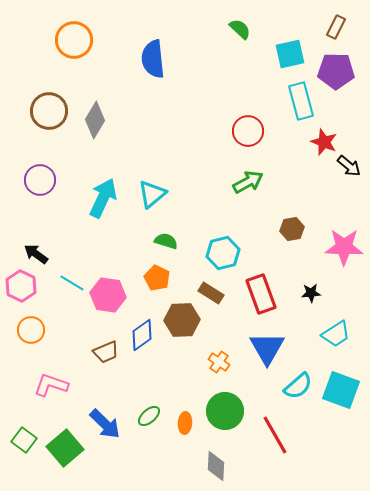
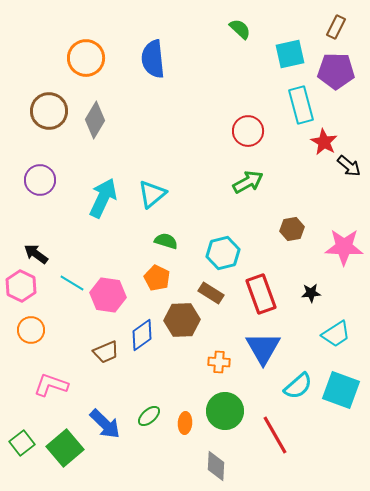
orange circle at (74, 40): moved 12 px right, 18 px down
cyan rectangle at (301, 101): moved 4 px down
red star at (324, 142): rotated 8 degrees clockwise
blue triangle at (267, 348): moved 4 px left
orange cross at (219, 362): rotated 30 degrees counterclockwise
green square at (24, 440): moved 2 px left, 3 px down; rotated 15 degrees clockwise
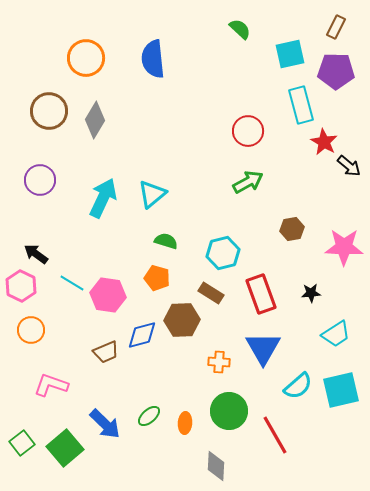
orange pentagon at (157, 278): rotated 10 degrees counterclockwise
blue diamond at (142, 335): rotated 20 degrees clockwise
cyan square at (341, 390): rotated 33 degrees counterclockwise
green circle at (225, 411): moved 4 px right
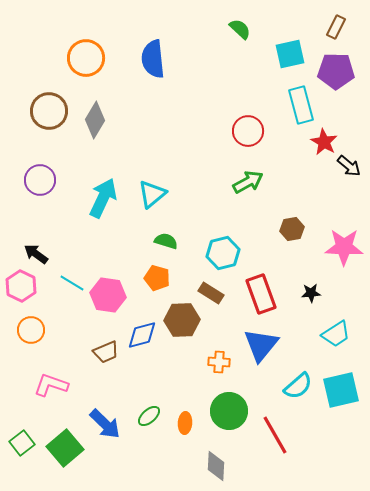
blue triangle at (263, 348): moved 2 px left, 3 px up; rotated 9 degrees clockwise
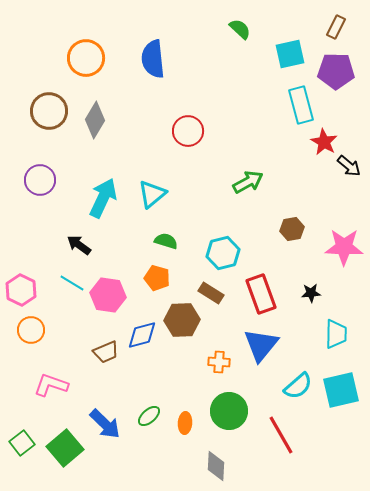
red circle at (248, 131): moved 60 px left
black arrow at (36, 254): moved 43 px right, 9 px up
pink hexagon at (21, 286): moved 4 px down
cyan trapezoid at (336, 334): rotated 56 degrees counterclockwise
red line at (275, 435): moved 6 px right
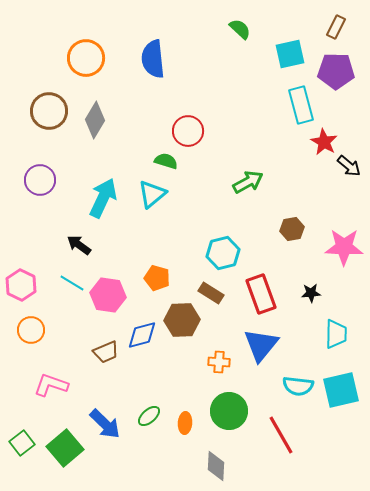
green semicircle at (166, 241): moved 80 px up
pink hexagon at (21, 290): moved 5 px up
cyan semicircle at (298, 386): rotated 48 degrees clockwise
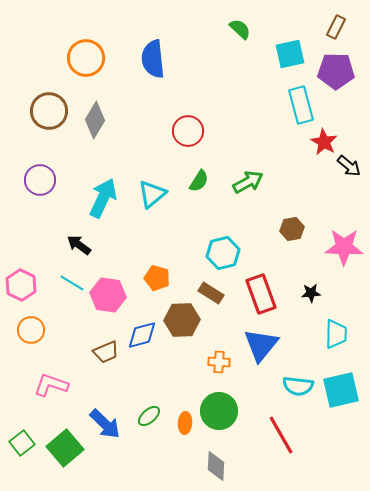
green semicircle at (166, 161): moved 33 px right, 20 px down; rotated 105 degrees clockwise
green circle at (229, 411): moved 10 px left
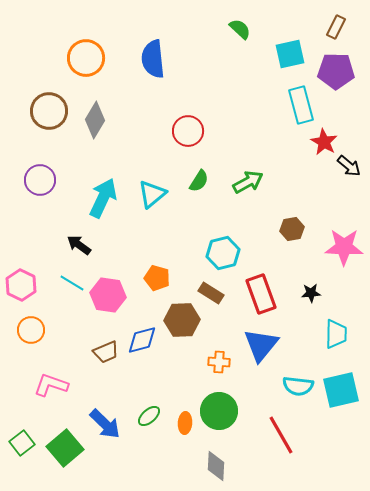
blue diamond at (142, 335): moved 5 px down
